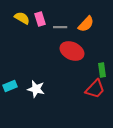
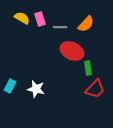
green rectangle: moved 14 px left, 2 px up
cyan rectangle: rotated 40 degrees counterclockwise
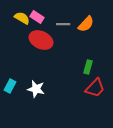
pink rectangle: moved 3 px left, 2 px up; rotated 40 degrees counterclockwise
gray line: moved 3 px right, 3 px up
red ellipse: moved 31 px left, 11 px up
green rectangle: moved 1 px up; rotated 24 degrees clockwise
red trapezoid: moved 1 px up
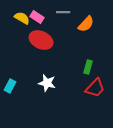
gray line: moved 12 px up
white star: moved 11 px right, 6 px up
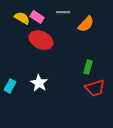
white star: moved 8 px left; rotated 18 degrees clockwise
red trapezoid: rotated 30 degrees clockwise
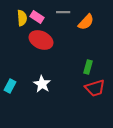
yellow semicircle: rotated 56 degrees clockwise
orange semicircle: moved 2 px up
white star: moved 3 px right, 1 px down
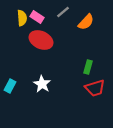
gray line: rotated 40 degrees counterclockwise
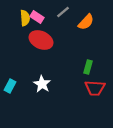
yellow semicircle: moved 3 px right
red trapezoid: rotated 20 degrees clockwise
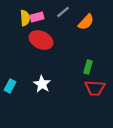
pink rectangle: rotated 48 degrees counterclockwise
